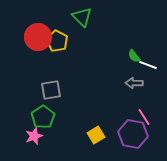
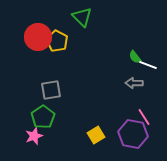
green semicircle: moved 1 px right, 1 px down
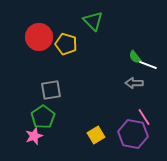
green triangle: moved 11 px right, 4 px down
red circle: moved 1 px right
yellow pentagon: moved 9 px right, 3 px down; rotated 10 degrees counterclockwise
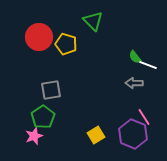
purple hexagon: rotated 12 degrees clockwise
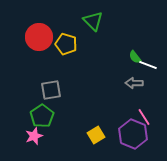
green pentagon: moved 1 px left, 1 px up
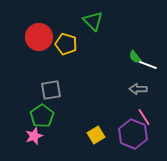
gray arrow: moved 4 px right, 6 px down
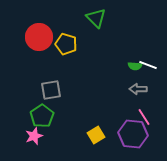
green triangle: moved 3 px right, 3 px up
green semicircle: moved 9 px down; rotated 48 degrees counterclockwise
purple hexagon: rotated 16 degrees counterclockwise
